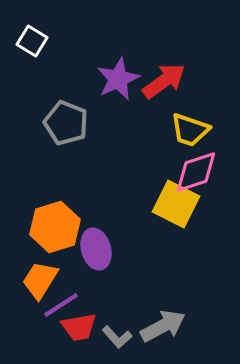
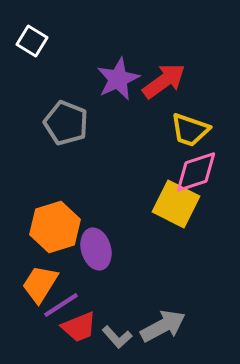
orange trapezoid: moved 4 px down
red trapezoid: rotated 12 degrees counterclockwise
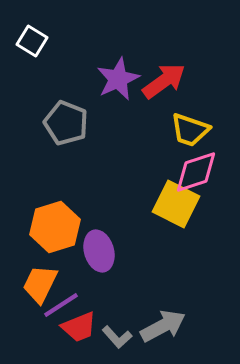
purple ellipse: moved 3 px right, 2 px down
orange trapezoid: rotated 6 degrees counterclockwise
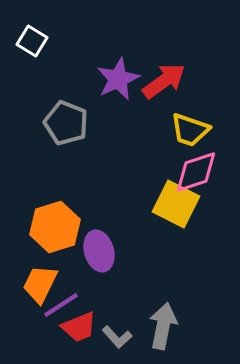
gray arrow: rotated 51 degrees counterclockwise
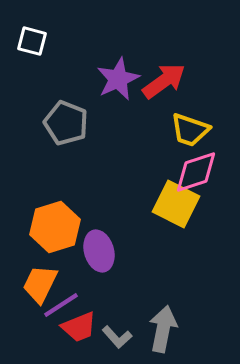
white square: rotated 16 degrees counterclockwise
gray arrow: moved 3 px down
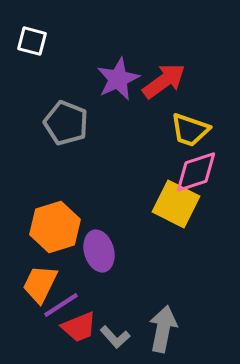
gray L-shape: moved 2 px left
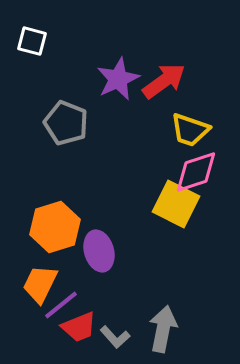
purple line: rotated 6 degrees counterclockwise
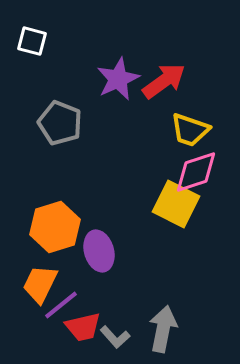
gray pentagon: moved 6 px left
red trapezoid: moved 4 px right; rotated 9 degrees clockwise
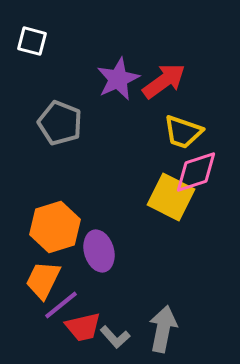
yellow trapezoid: moved 7 px left, 2 px down
yellow square: moved 5 px left, 7 px up
orange trapezoid: moved 3 px right, 4 px up
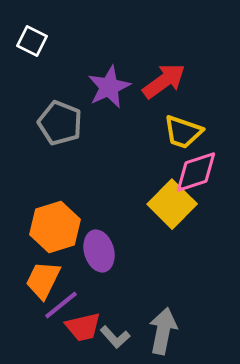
white square: rotated 12 degrees clockwise
purple star: moved 9 px left, 8 px down
yellow square: moved 1 px right, 7 px down; rotated 18 degrees clockwise
gray arrow: moved 2 px down
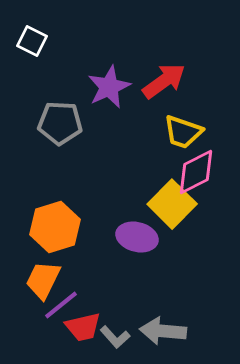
gray pentagon: rotated 18 degrees counterclockwise
pink diamond: rotated 9 degrees counterclockwise
purple ellipse: moved 38 px right, 14 px up; rotated 60 degrees counterclockwise
gray arrow: rotated 96 degrees counterclockwise
